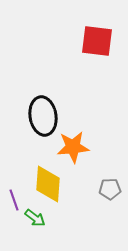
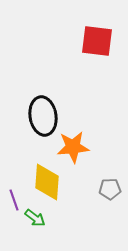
yellow diamond: moved 1 px left, 2 px up
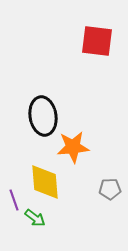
yellow diamond: moved 2 px left; rotated 9 degrees counterclockwise
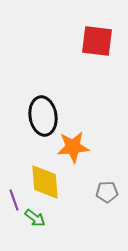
gray pentagon: moved 3 px left, 3 px down
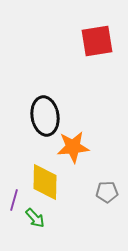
red square: rotated 16 degrees counterclockwise
black ellipse: moved 2 px right
yellow diamond: rotated 6 degrees clockwise
purple line: rotated 35 degrees clockwise
green arrow: rotated 10 degrees clockwise
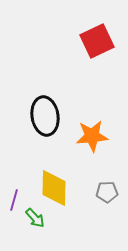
red square: rotated 16 degrees counterclockwise
orange star: moved 19 px right, 11 px up
yellow diamond: moved 9 px right, 6 px down
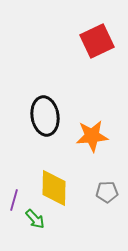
green arrow: moved 1 px down
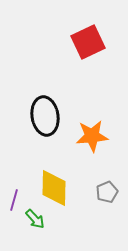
red square: moved 9 px left, 1 px down
gray pentagon: rotated 20 degrees counterclockwise
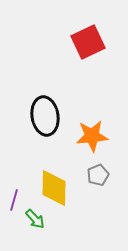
gray pentagon: moved 9 px left, 17 px up
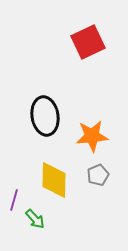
yellow diamond: moved 8 px up
